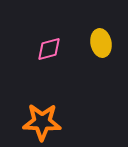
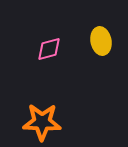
yellow ellipse: moved 2 px up
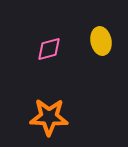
orange star: moved 7 px right, 5 px up
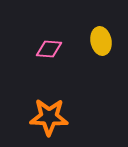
pink diamond: rotated 20 degrees clockwise
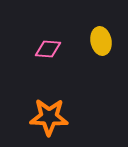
pink diamond: moved 1 px left
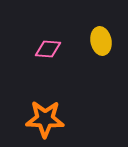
orange star: moved 4 px left, 2 px down
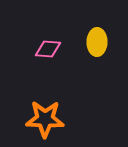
yellow ellipse: moved 4 px left, 1 px down; rotated 12 degrees clockwise
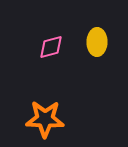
pink diamond: moved 3 px right, 2 px up; rotated 20 degrees counterclockwise
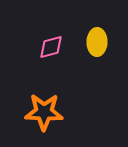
orange star: moved 1 px left, 7 px up
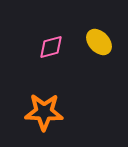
yellow ellipse: moved 2 px right; rotated 44 degrees counterclockwise
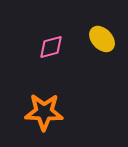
yellow ellipse: moved 3 px right, 3 px up
